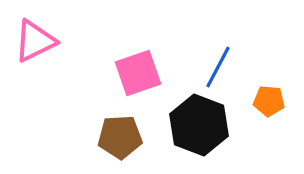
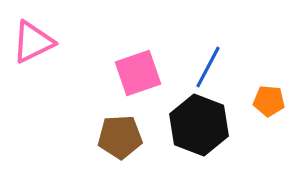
pink triangle: moved 2 px left, 1 px down
blue line: moved 10 px left
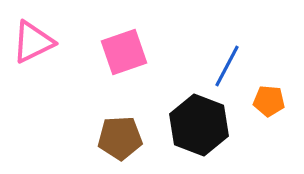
blue line: moved 19 px right, 1 px up
pink square: moved 14 px left, 21 px up
brown pentagon: moved 1 px down
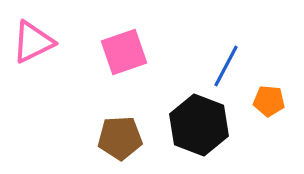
blue line: moved 1 px left
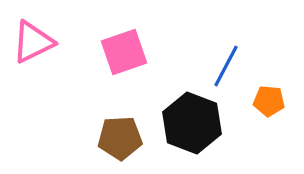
black hexagon: moved 7 px left, 2 px up
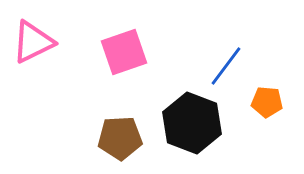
blue line: rotated 9 degrees clockwise
orange pentagon: moved 2 px left, 1 px down
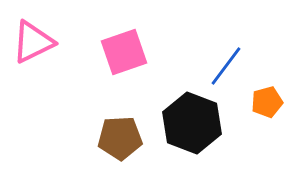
orange pentagon: rotated 20 degrees counterclockwise
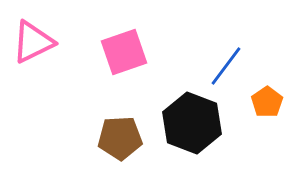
orange pentagon: rotated 20 degrees counterclockwise
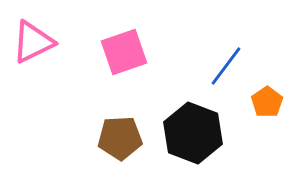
black hexagon: moved 1 px right, 10 px down
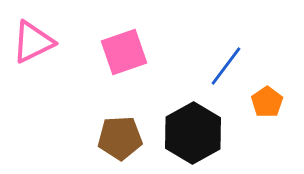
black hexagon: rotated 10 degrees clockwise
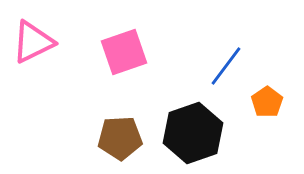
black hexagon: rotated 10 degrees clockwise
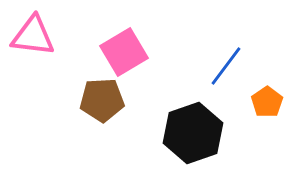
pink triangle: moved 6 px up; rotated 33 degrees clockwise
pink square: rotated 12 degrees counterclockwise
brown pentagon: moved 18 px left, 38 px up
